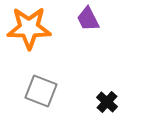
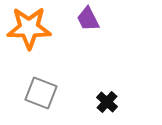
gray square: moved 2 px down
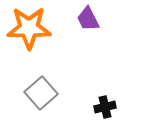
gray square: rotated 28 degrees clockwise
black cross: moved 2 px left, 5 px down; rotated 35 degrees clockwise
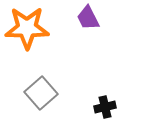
purple trapezoid: moved 1 px up
orange star: moved 2 px left
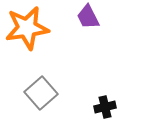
purple trapezoid: moved 1 px up
orange star: rotated 9 degrees counterclockwise
